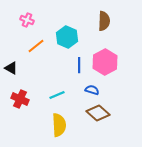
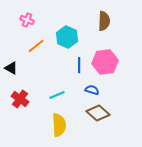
pink hexagon: rotated 20 degrees clockwise
red cross: rotated 12 degrees clockwise
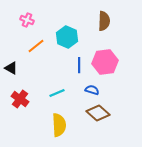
cyan line: moved 2 px up
